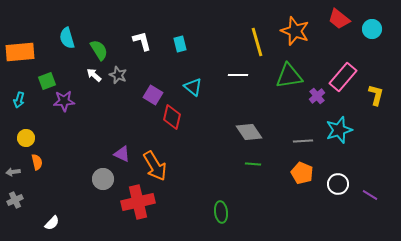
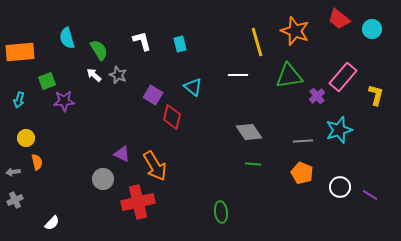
white circle: moved 2 px right, 3 px down
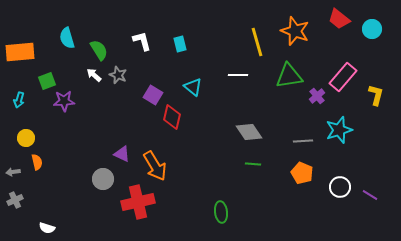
white semicircle: moved 5 px left, 5 px down; rotated 63 degrees clockwise
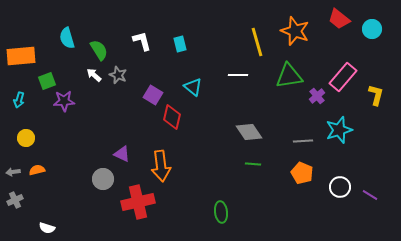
orange rectangle: moved 1 px right, 4 px down
orange semicircle: moved 8 px down; rotated 91 degrees counterclockwise
orange arrow: moved 6 px right; rotated 24 degrees clockwise
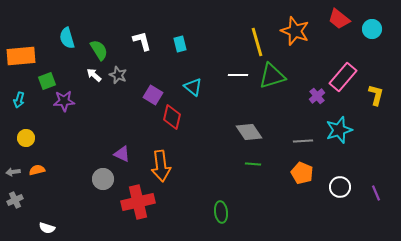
green triangle: moved 17 px left; rotated 8 degrees counterclockwise
purple line: moved 6 px right, 2 px up; rotated 35 degrees clockwise
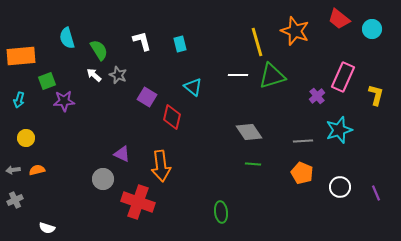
pink rectangle: rotated 16 degrees counterclockwise
purple square: moved 6 px left, 2 px down
gray arrow: moved 2 px up
red cross: rotated 32 degrees clockwise
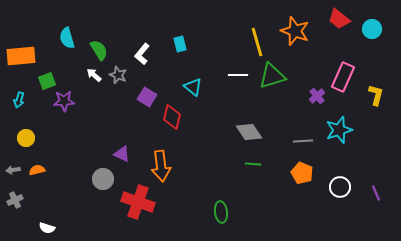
white L-shape: moved 13 px down; rotated 125 degrees counterclockwise
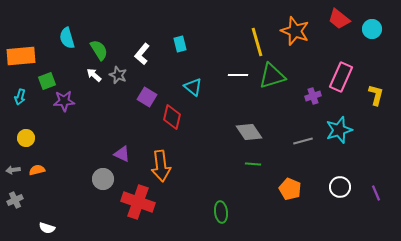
pink rectangle: moved 2 px left
purple cross: moved 4 px left; rotated 21 degrees clockwise
cyan arrow: moved 1 px right, 3 px up
gray line: rotated 12 degrees counterclockwise
orange pentagon: moved 12 px left, 16 px down
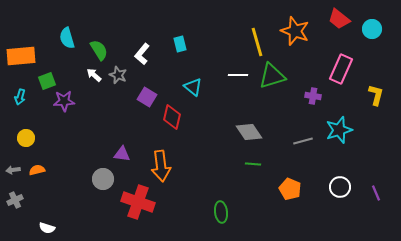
pink rectangle: moved 8 px up
purple cross: rotated 28 degrees clockwise
purple triangle: rotated 18 degrees counterclockwise
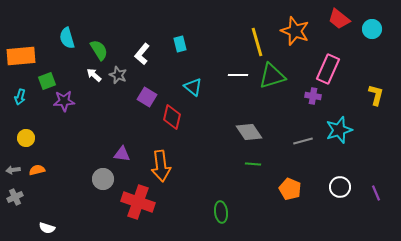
pink rectangle: moved 13 px left
gray cross: moved 3 px up
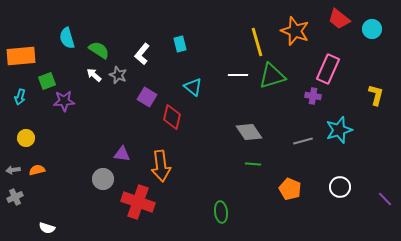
green semicircle: rotated 25 degrees counterclockwise
purple line: moved 9 px right, 6 px down; rotated 21 degrees counterclockwise
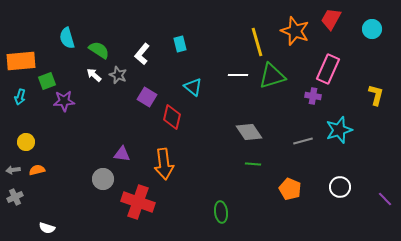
red trapezoid: moved 8 px left; rotated 80 degrees clockwise
orange rectangle: moved 5 px down
yellow circle: moved 4 px down
orange arrow: moved 3 px right, 2 px up
